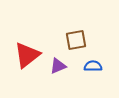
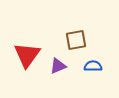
red triangle: rotated 16 degrees counterclockwise
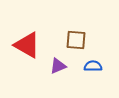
brown square: rotated 15 degrees clockwise
red triangle: moved 10 px up; rotated 36 degrees counterclockwise
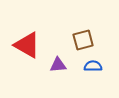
brown square: moved 7 px right; rotated 20 degrees counterclockwise
purple triangle: moved 1 px up; rotated 18 degrees clockwise
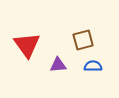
red triangle: rotated 24 degrees clockwise
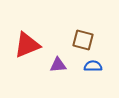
brown square: rotated 30 degrees clockwise
red triangle: rotated 44 degrees clockwise
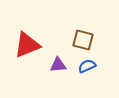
blue semicircle: moved 6 px left; rotated 24 degrees counterclockwise
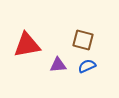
red triangle: rotated 12 degrees clockwise
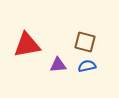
brown square: moved 2 px right, 2 px down
blue semicircle: rotated 12 degrees clockwise
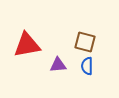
blue semicircle: rotated 78 degrees counterclockwise
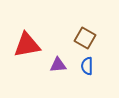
brown square: moved 4 px up; rotated 15 degrees clockwise
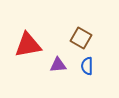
brown square: moved 4 px left
red triangle: moved 1 px right
